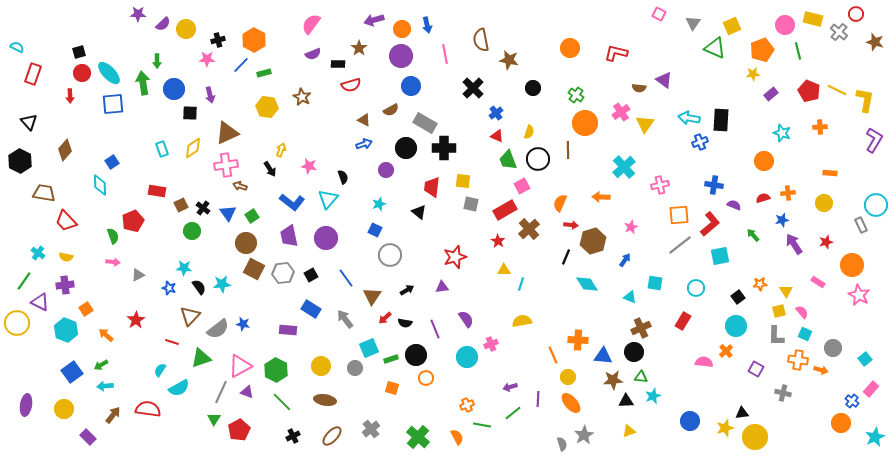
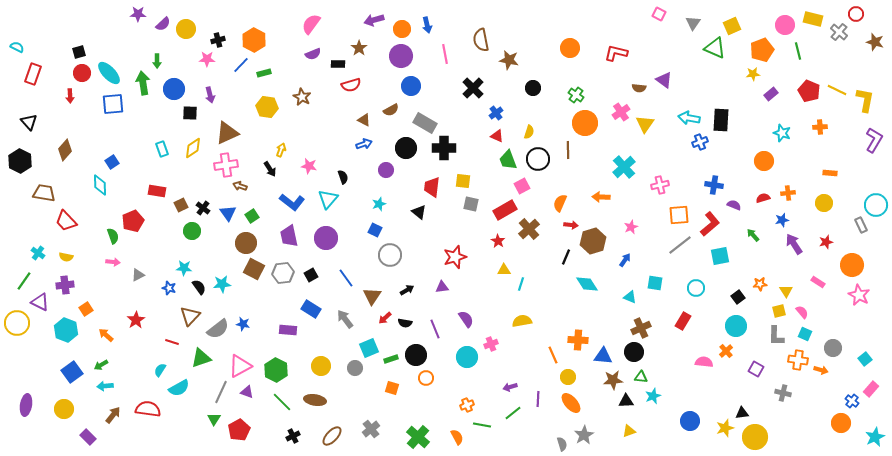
brown ellipse at (325, 400): moved 10 px left
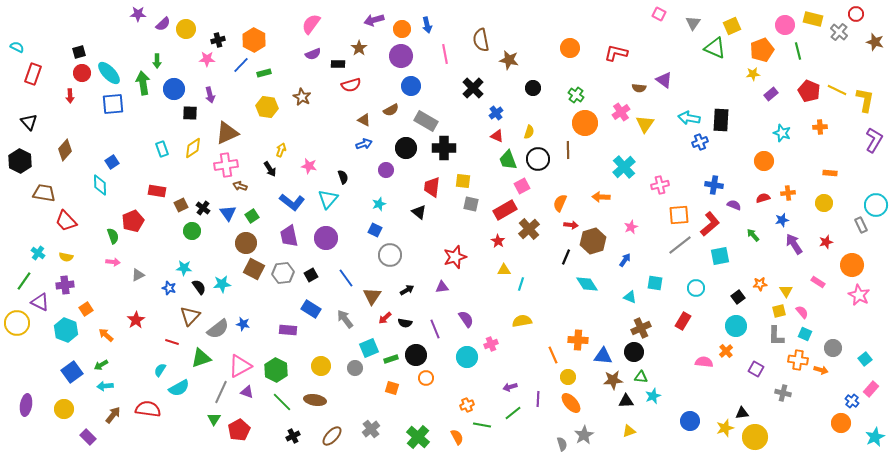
gray rectangle at (425, 123): moved 1 px right, 2 px up
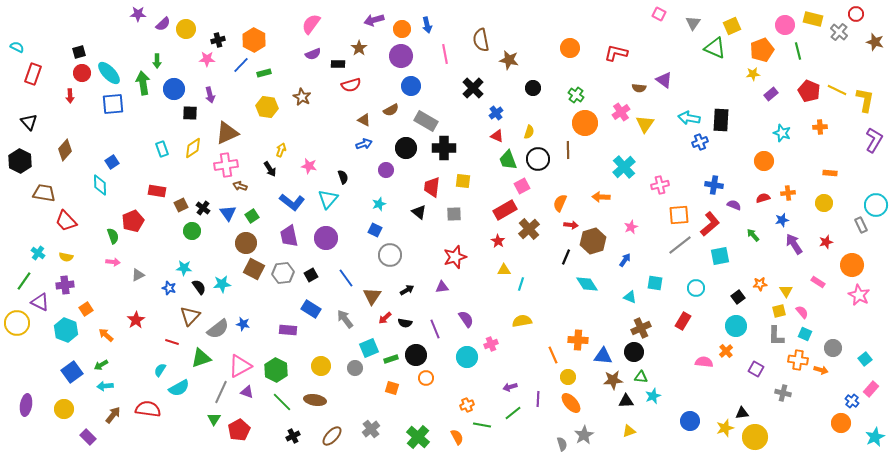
gray square at (471, 204): moved 17 px left, 10 px down; rotated 14 degrees counterclockwise
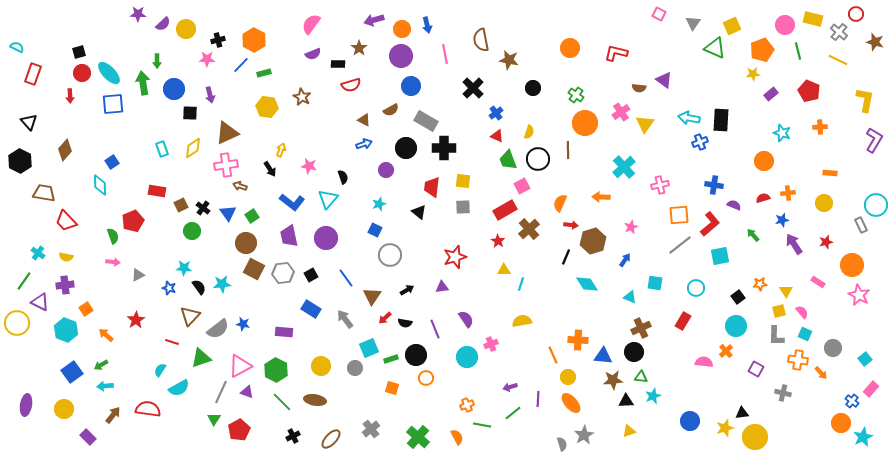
yellow line at (837, 90): moved 1 px right, 30 px up
gray square at (454, 214): moved 9 px right, 7 px up
purple rectangle at (288, 330): moved 4 px left, 2 px down
orange arrow at (821, 370): moved 3 px down; rotated 32 degrees clockwise
brown ellipse at (332, 436): moved 1 px left, 3 px down
cyan star at (875, 437): moved 12 px left
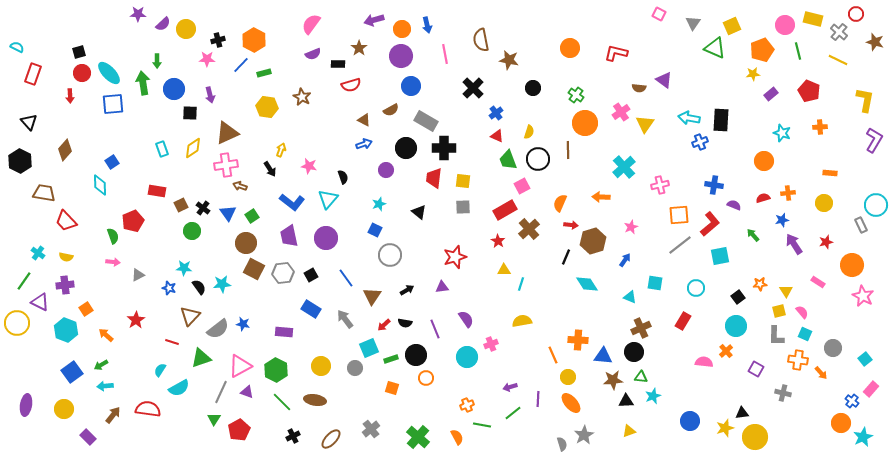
red trapezoid at (432, 187): moved 2 px right, 9 px up
pink star at (859, 295): moved 4 px right, 1 px down
red arrow at (385, 318): moved 1 px left, 7 px down
